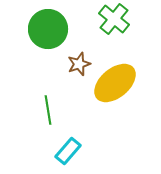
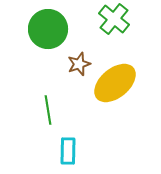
cyan rectangle: rotated 40 degrees counterclockwise
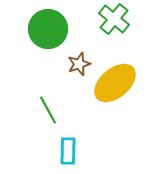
green line: rotated 20 degrees counterclockwise
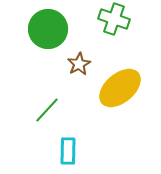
green cross: rotated 20 degrees counterclockwise
brown star: rotated 10 degrees counterclockwise
yellow ellipse: moved 5 px right, 5 px down
green line: moved 1 px left; rotated 72 degrees clockwise
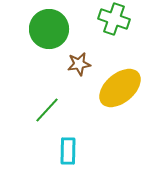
green circle: moved 1 px right
brown star: rotated 20 degrees clockwise
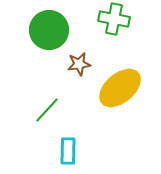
green cross: rotated 8 degrees counterclockwise
green circle: moved 1 px down
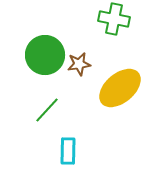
green circle: moved 4 px left, 25 px down
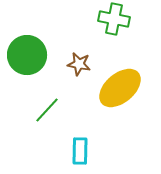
green circle: moved 18 px left
brown star: rotated 20 degrees clockwise
cyan rectangle: moved 12 px right
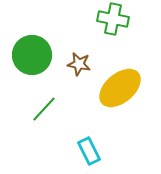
green cross: moved 1 px left
green circle: moved 5 px right
green line: moved 3 px left, 1 px up
cyan rectangle: moved 9 px right; rotated 28 degrees counterclockwise
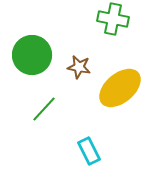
brown star: moved 3 px down
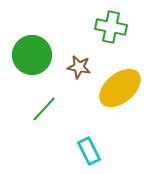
green cross: moved 2 px left, 8 px down
